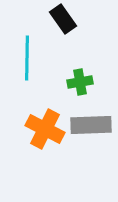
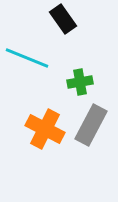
cyan line: rotated 69 degrees counterclockwise
gray rectangle: rotated 60 degrees counterclockwise
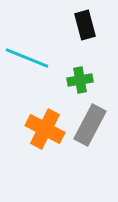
black rectangle: moved 22 px right, 6 px down; rotated 20 degrees clockwise
green cross: moved 2 px up
gray rectangle: moved 1 px left
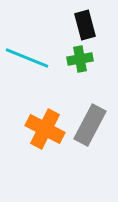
green cross: moved 21 px up
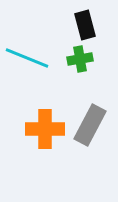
orange cross: rotated 27 degrees counterclockwise
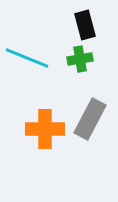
gray rectangle: moved 6 px up
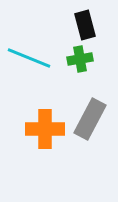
cyan line: moved 2 px right
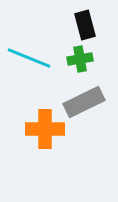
gray rectangle: moved 6 px left, 17 px up; rotated 36 degrees clockwise
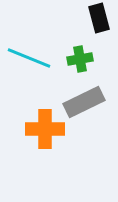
black rectangle: moved 14 px right, 7 px up
